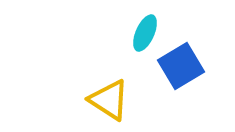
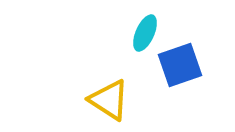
blue square: moved 1 px left, 1 px up; rotated 12 degrees clockwise
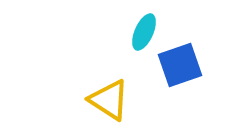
cyan ellipse: moved 1 px left, 1 px up
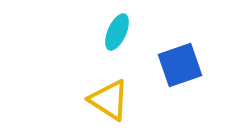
cyan ellipse: moved 27 px left
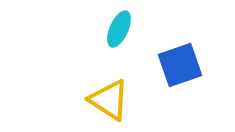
cyan ellipse: moved 2 px right, 3 px up
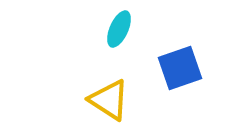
blue square: moved 3 px down
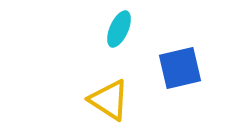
blue square: rotated 6 degrees clockwise
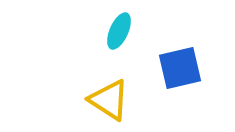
cyan ellipse: moved 2 px down
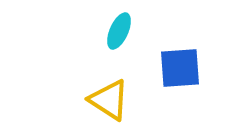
blue square: rotated 9 degrees clockwise
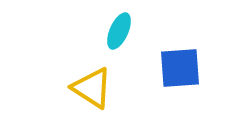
yellow triangle: moved 17 px left, 12 px up
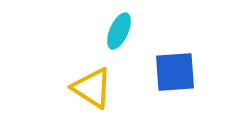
blue square: moved 5 px left, 4 px down
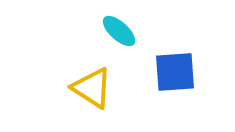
cyan ellipse: rotated 72 degrees counterclockwise
